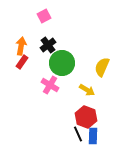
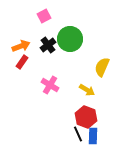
orange arrow: rotated 60 degrees clockwise
green circle: moved 8 px right, 24 px up
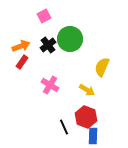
black line: moved 14 px left, 7 px up
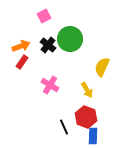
black cross: rotated 14 degrees counterclockwise
yellow arrow: rotated 28 degrees clockwise
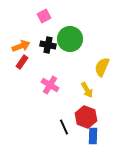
black cross: rotated 28 degrees counterclockwise
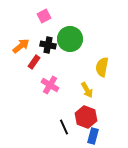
orange arrow: rotated 18 degrees counterclockwise
red rectangle: moved 12 px right
yellow semicircle: rotated 12 degrees counterclockwise
blue rectangle: rotated 14 degrees clockwise
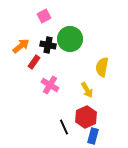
red hexagon: rotated 15 degrees clockwise
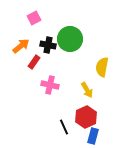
pink square: moved 10 px left, 2 px down
pink cross: rotated 18 degrees counterclockwise
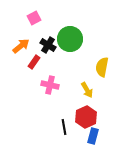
black cross: rotated 21 degrees clockwise
black line: rotated 14 degrees clockwise
